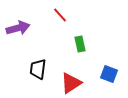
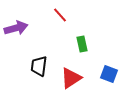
purple arrow: moved 2 px left
green rectangle: moved 2 px right
black trapezoid: moved 1 px right, 3 px up
red triangle: moved 5 px up
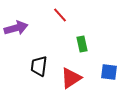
blue square: moved 2 px up; rotated 12 degrees counterclockwise
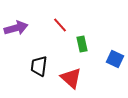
red line: moved 10 px down
blue square: moved 6 px right, 13 px up; rotated 18 degrees clockwise
red triangle: rotated 45 degrees counterclockwise
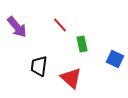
purple arrow: moved 1 px right, 1 px up; rotated 65 degrees clockwise
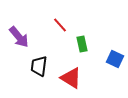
purple arrow: moved 2 px right, 10 px down
red triangle: rotated 10 degrees counterclockwise
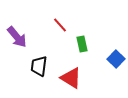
purple arrow: moved 2 px left
blue square: moved 1 px right; rotated 18 degrees clockwise
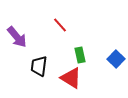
green rectangle: moved 2 px left, 11 px down
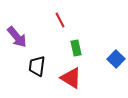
red line: moved 5 px up; rotated 14 degrees clockwise
green rectangle: moved 4 px left, 7 px up
black trapezoid: moved 2 px left
